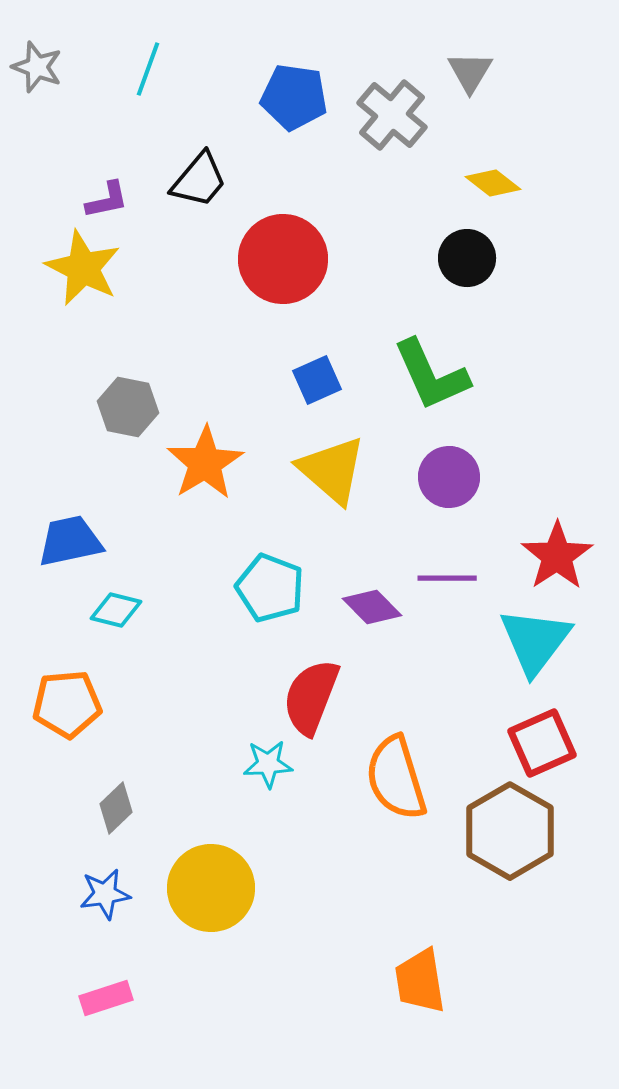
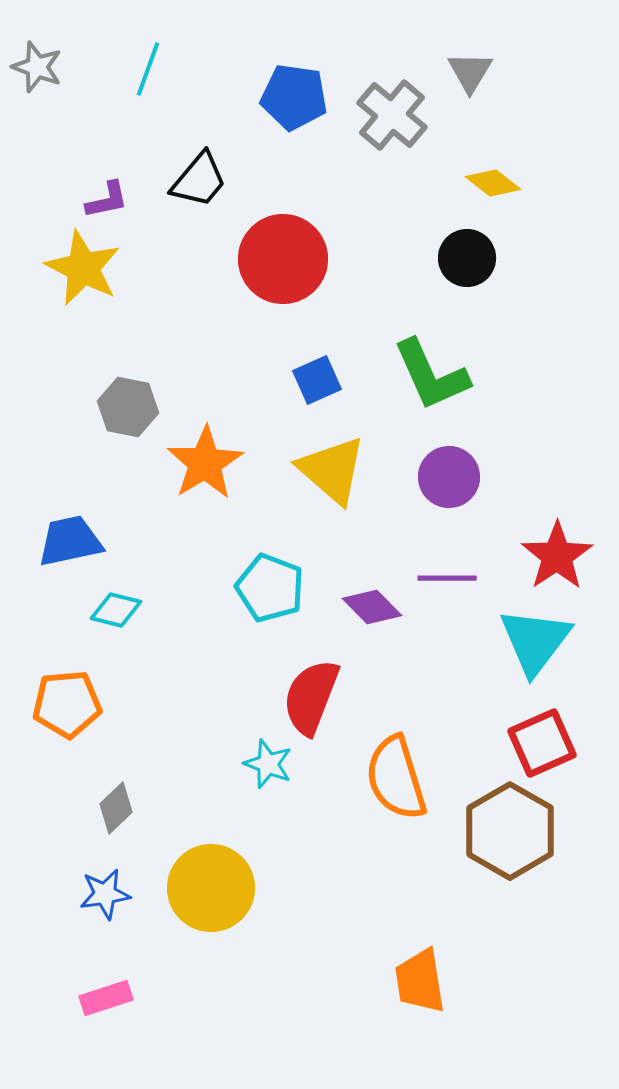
cyan star: rotated 24 degrees clockwise
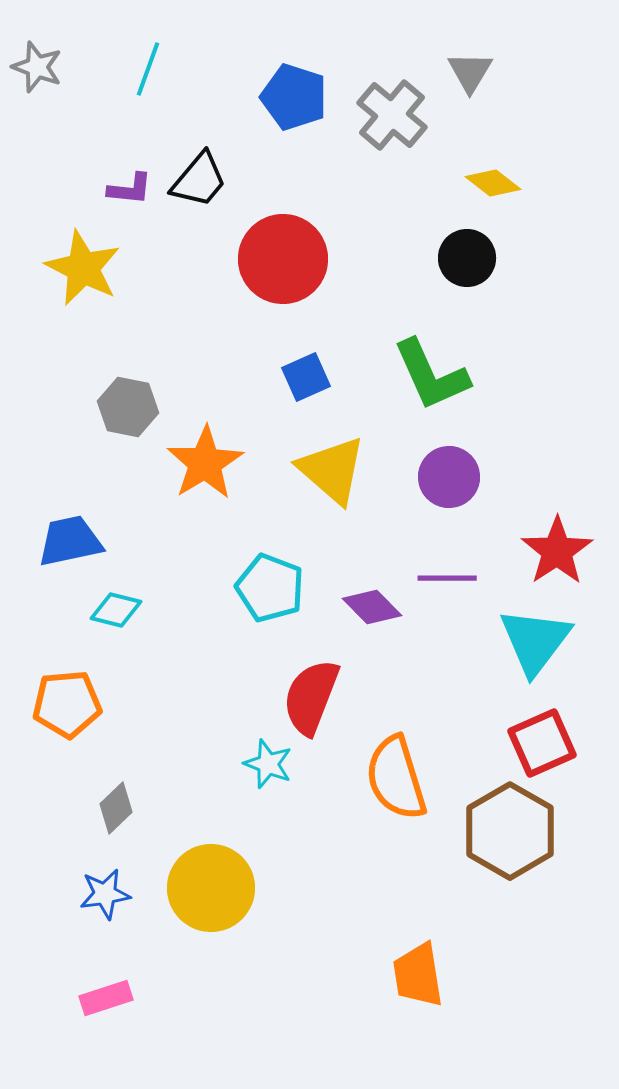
blue pentagon: rotated 10 degrees clockwise
purple L-shape: moved 23 px right, 11 px up; rotated 18 degrees clockwise
blue square: moved 11 px left, 3 px up
red star: moved 5 px up
orange trapezoid: moved 2 px left, 6 px up
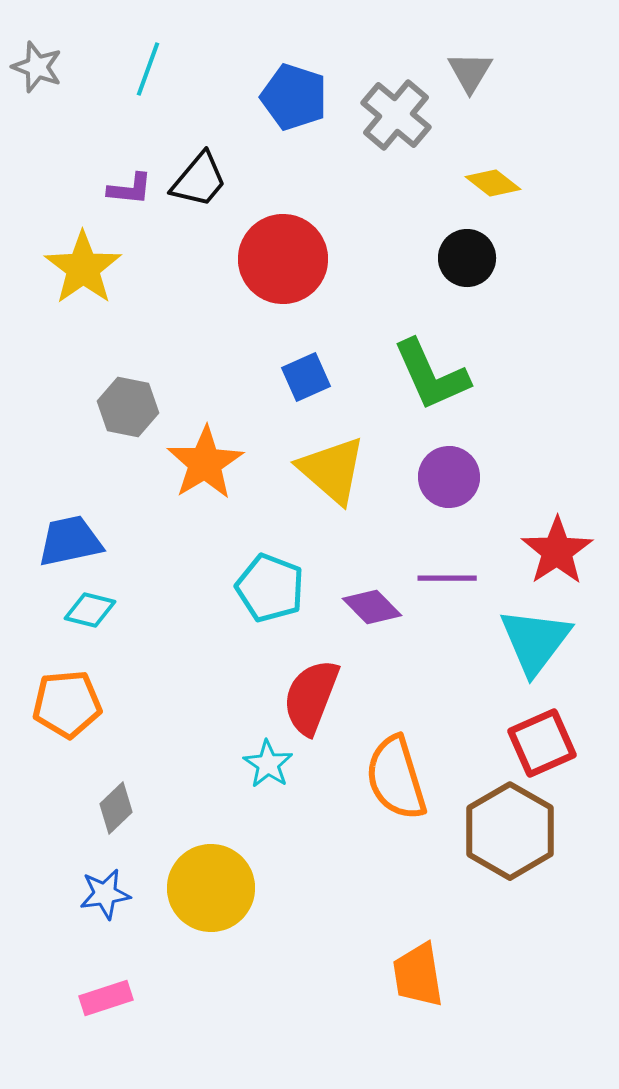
gray cross: moved 4 px right
yellow star: rotated 10 degrees clockwise
cyan diamond: moved 26 px left
cyan star: rotated 12 degrees clockwise
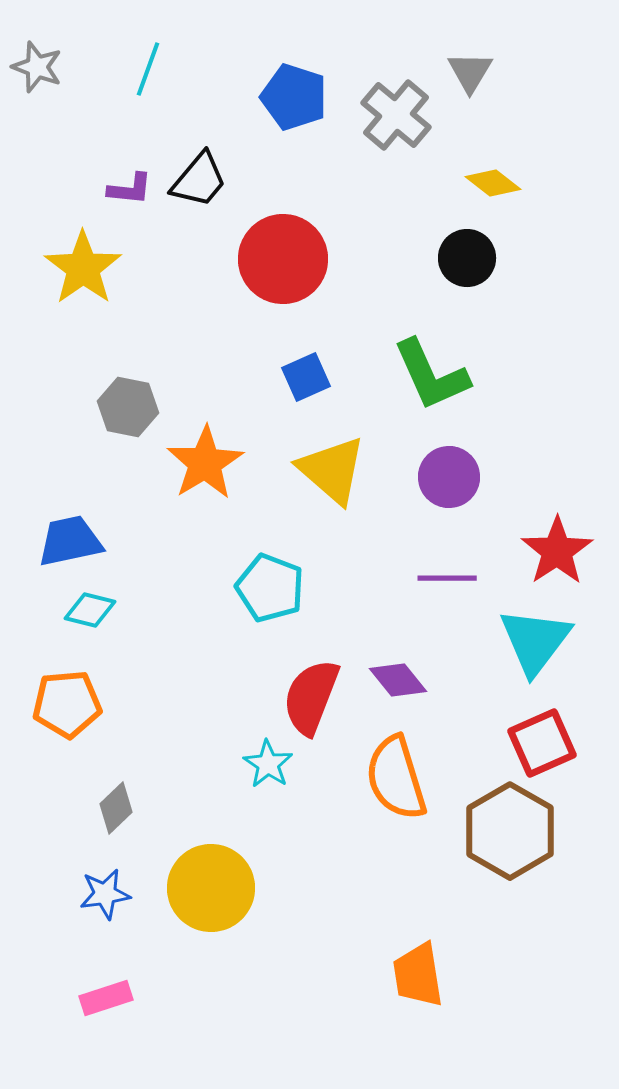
purple diamond: moved 26 px right, 73 px down; rotated 6 degrees clockwise
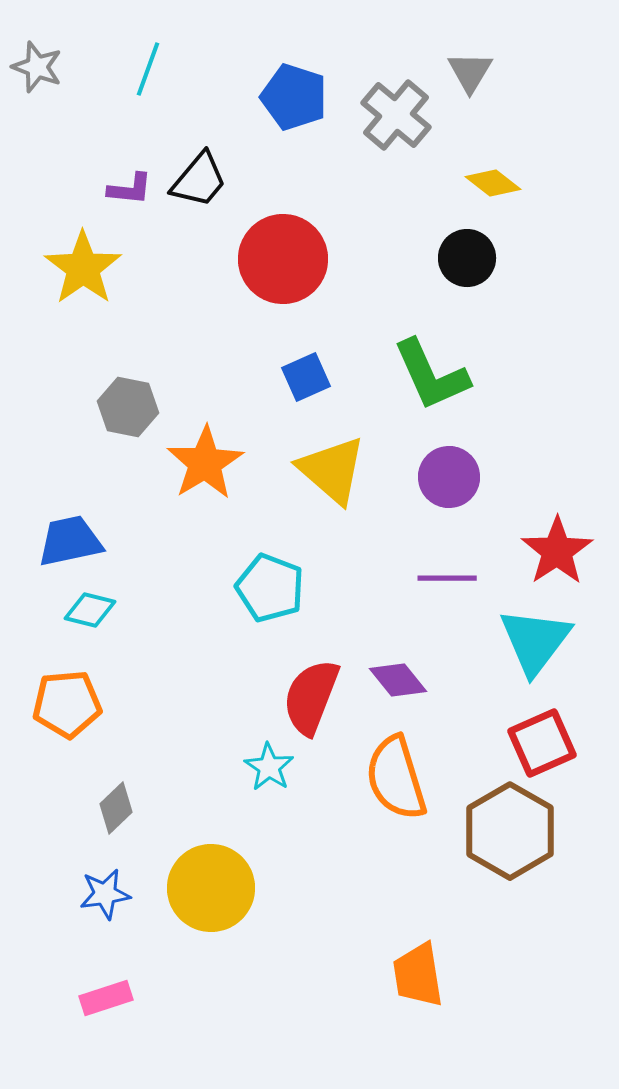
cyan star: moved 1 px right, 3 px down
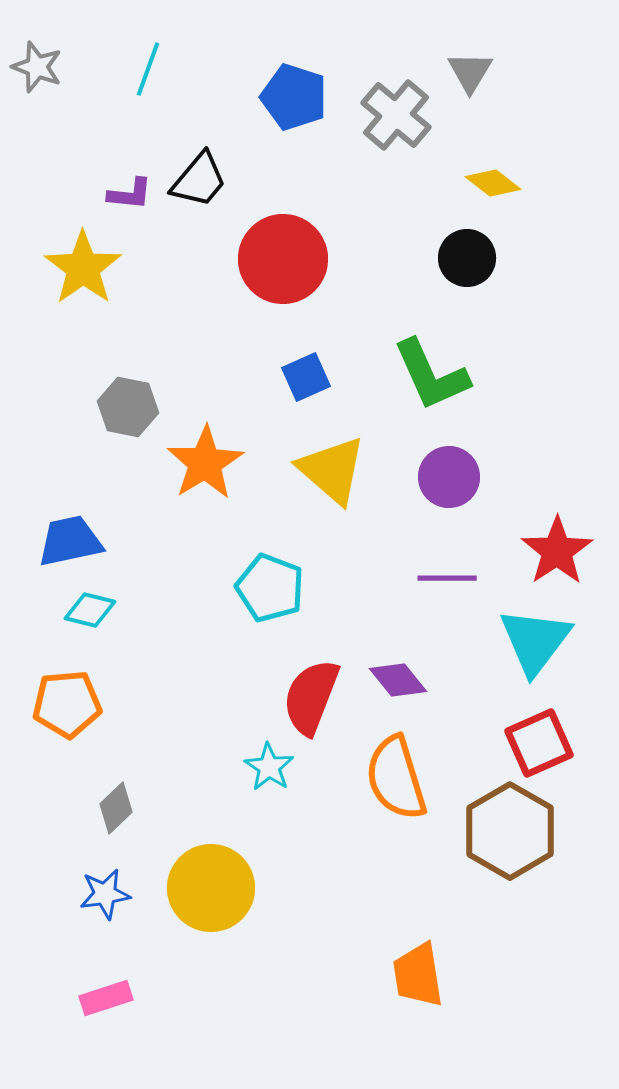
purple L-shape: moved 5 px down
red square: moved 3 px left
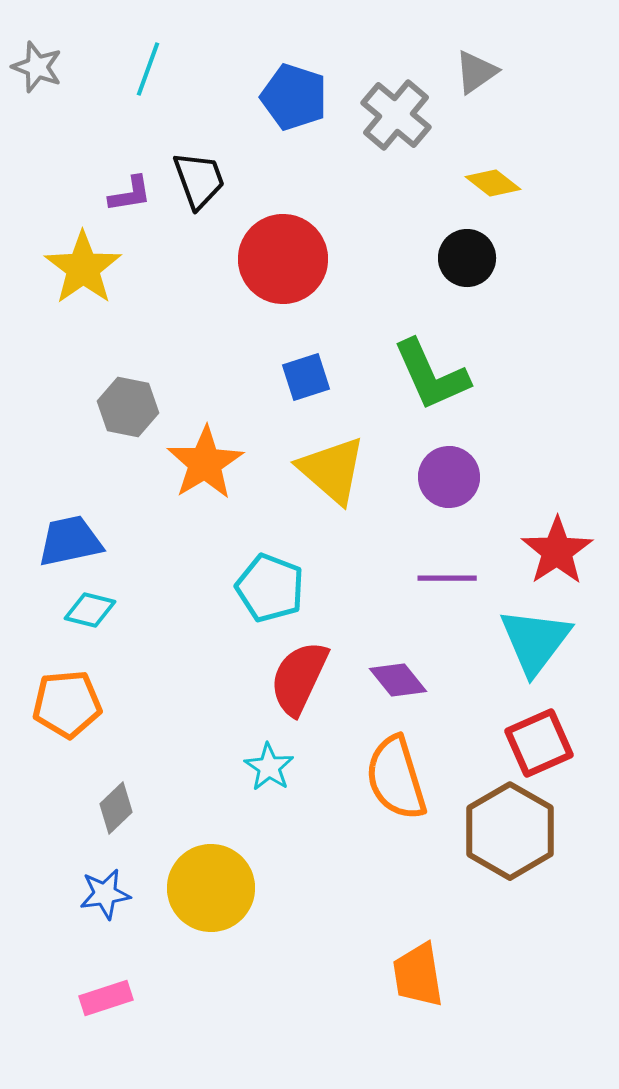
gray triangle: moved 6 px right; rotated 24 degrees clockwise
black trapezoid: rotated 60 degrees counterclockwise
purple L-shape: rotated 15 degrees counterclockwise
blue square: rotated 6 degrees clockwise
red semicircle: moved 12 px left, 19 px up; rotated 4 degrees clockwise
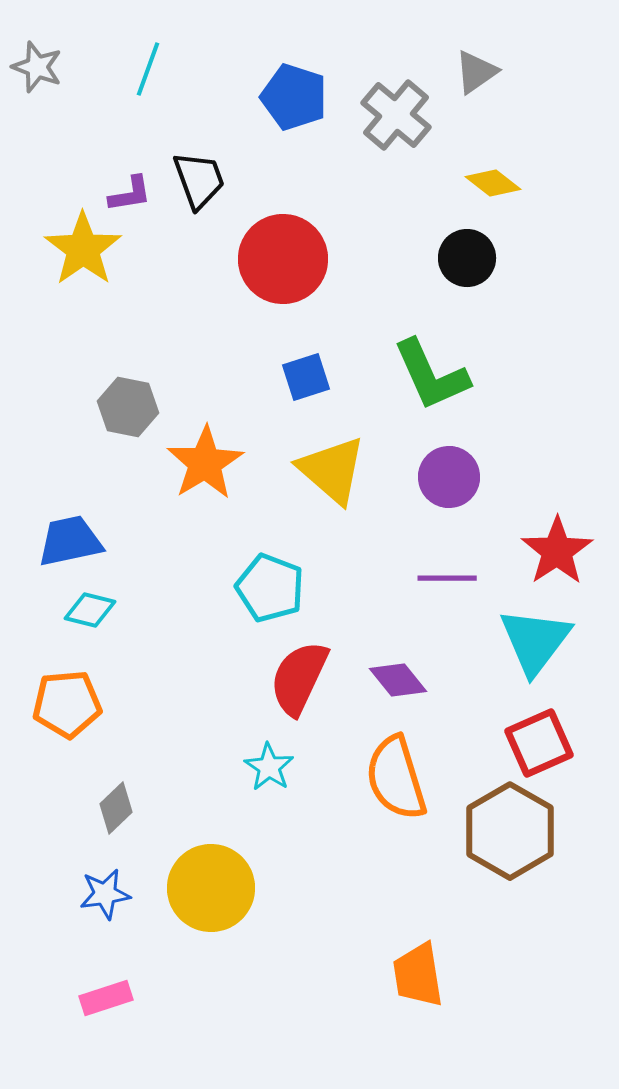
yellow star: moved 19 px up
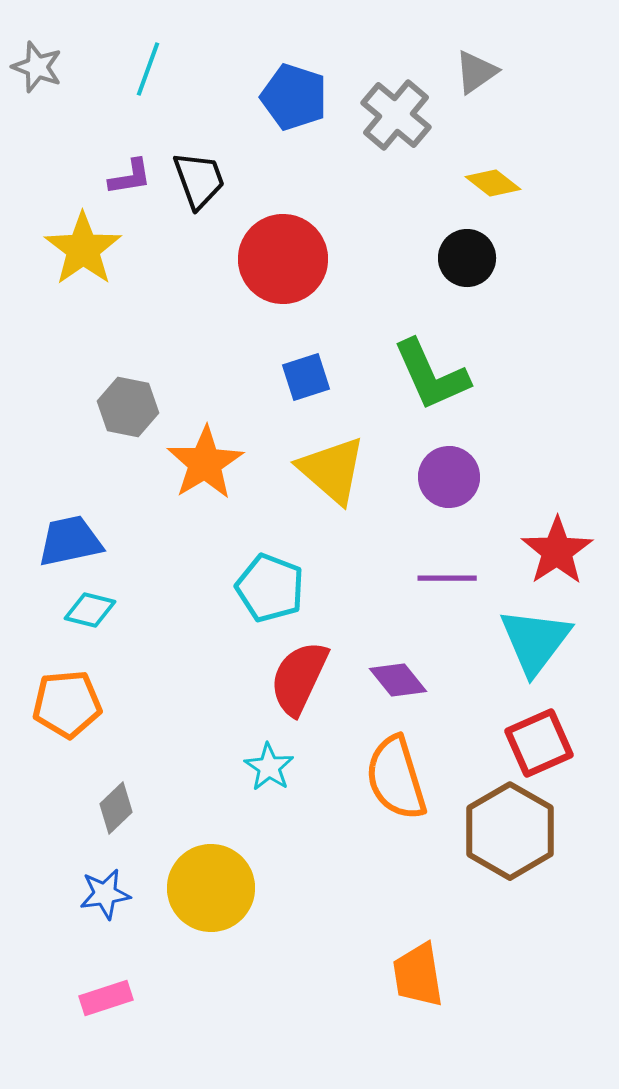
purple L-shape: moved 17 px up
